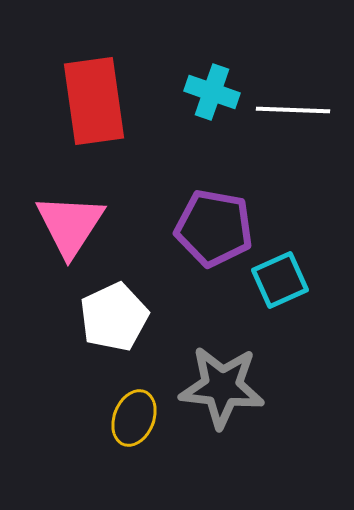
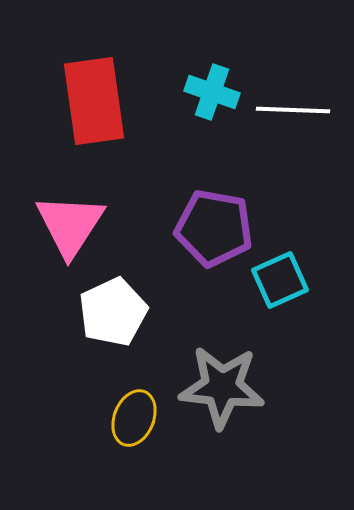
white pentagon: moved 1 px left, 5 px up
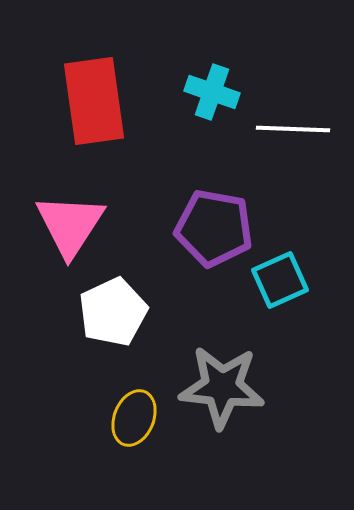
white line: moved 19 px down
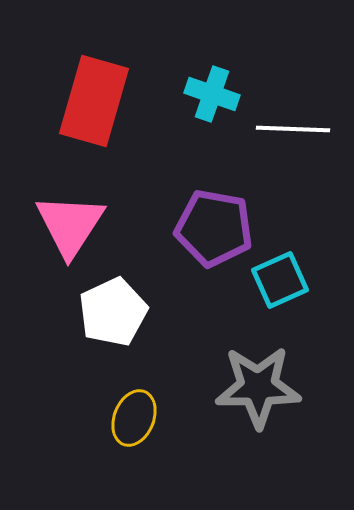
cyan cross: moved 2 px down
red rectangle: rotated 24 degrees clockwise
gray star: moved 36 px right; rotated 6 degrees counterclockwise
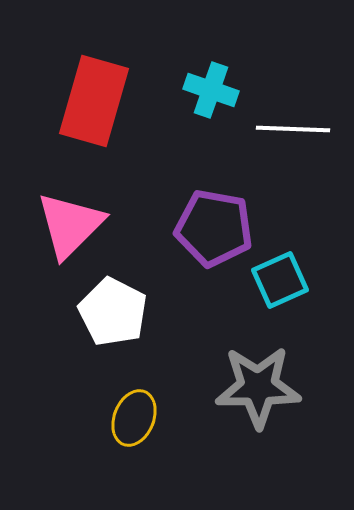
cyan cross: moved 1 px left, 4 px up
pink triangle: rotated 12 degrees clockwise
white pentagon: rotated 20 degrees counterclockwise
